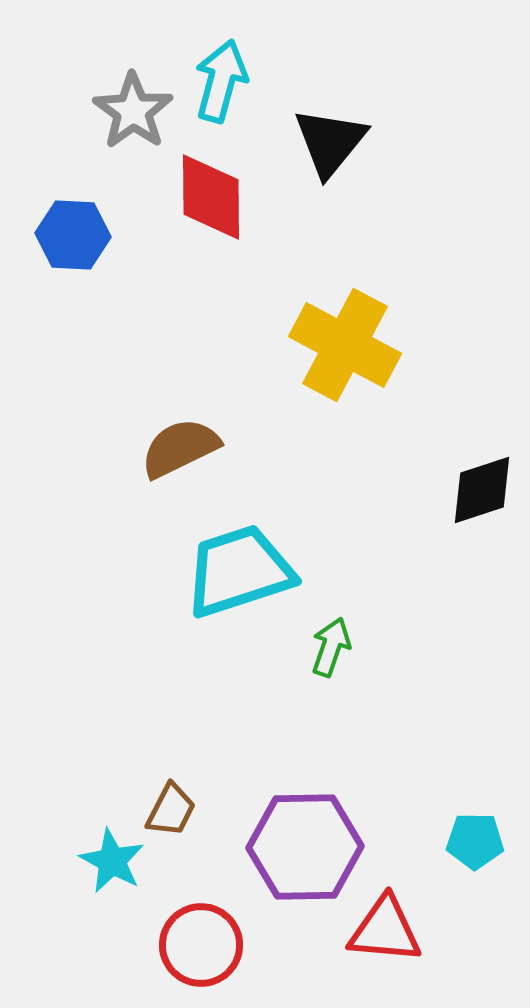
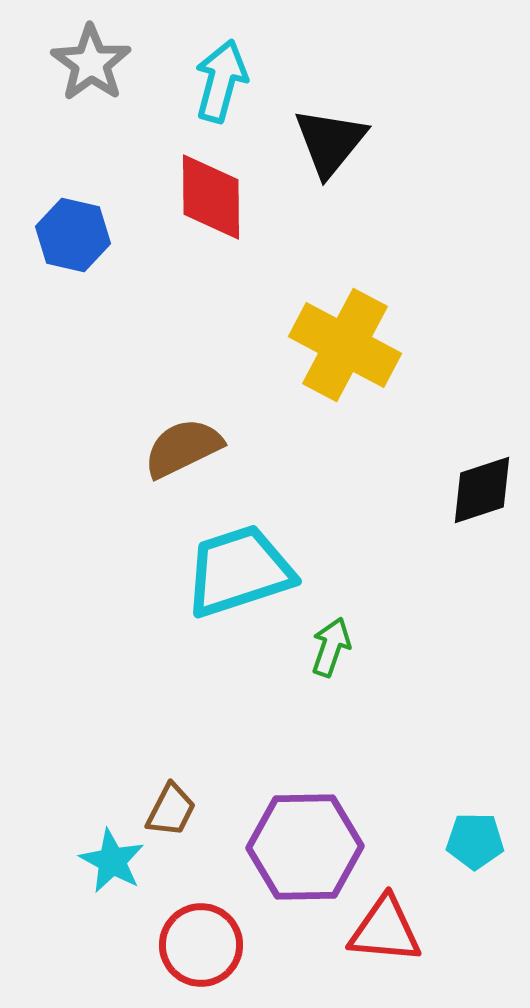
gray star: moved 42 px left, 48 px up
blue hexagon: rotated 10 degrees clockwise
brown semicircle: moved 3 px right
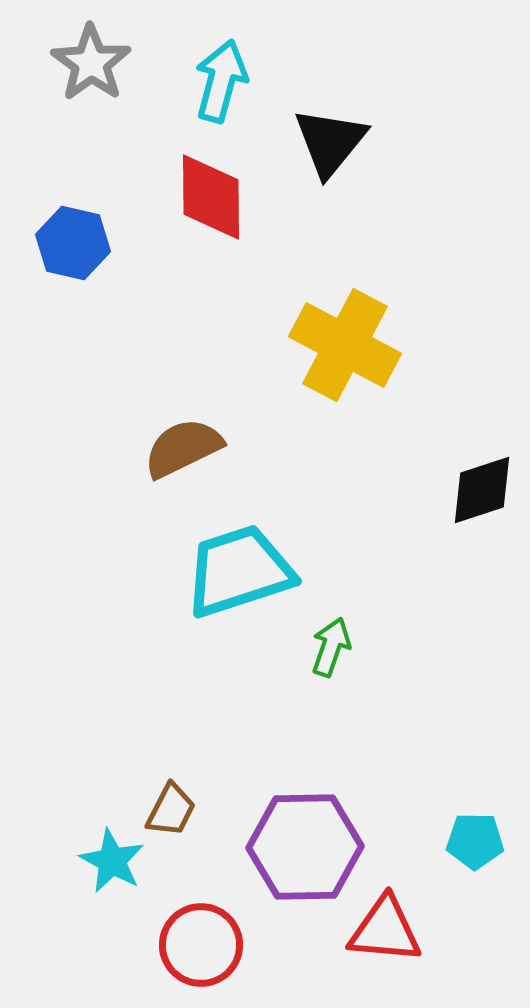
blue hexagon: moved 8 px down
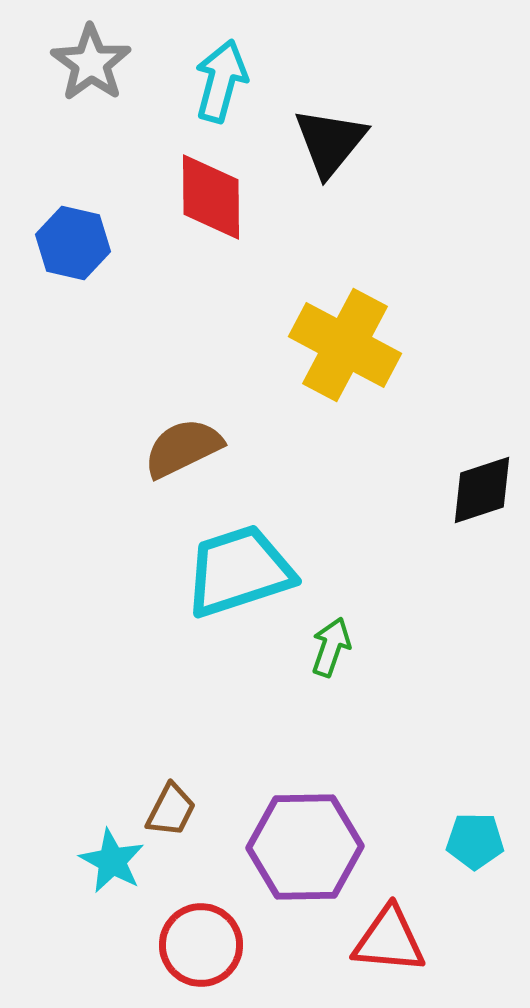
red triangle: moved 4 px right, 10 px down
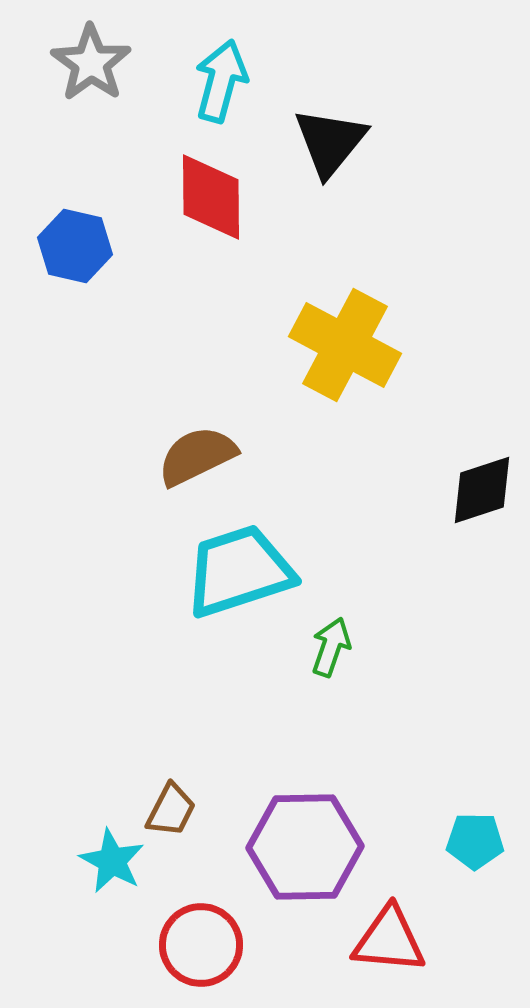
blue hexagon: moved 2 px right, 3 px down
brown semicircle: moved 14 px right, 8 px down
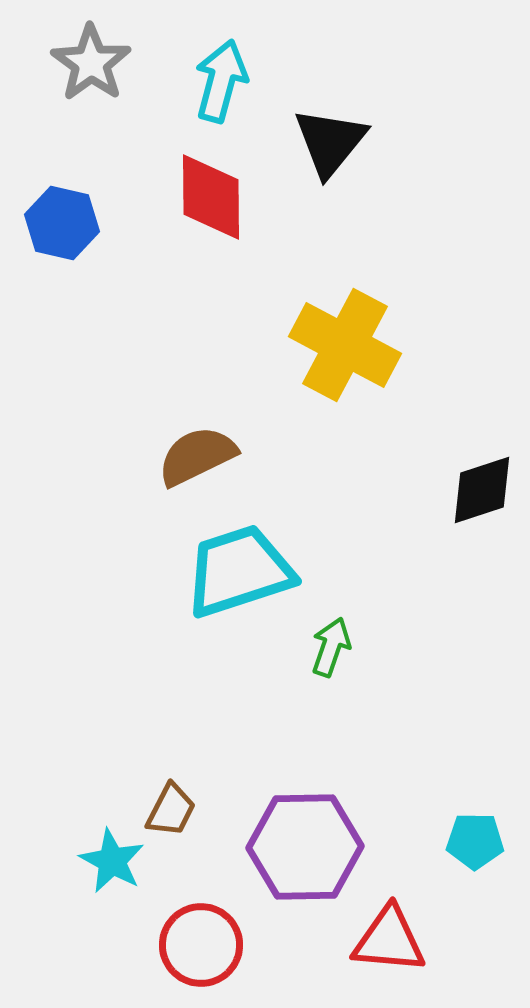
blue hexagon: moved 13 px left, 23 px up
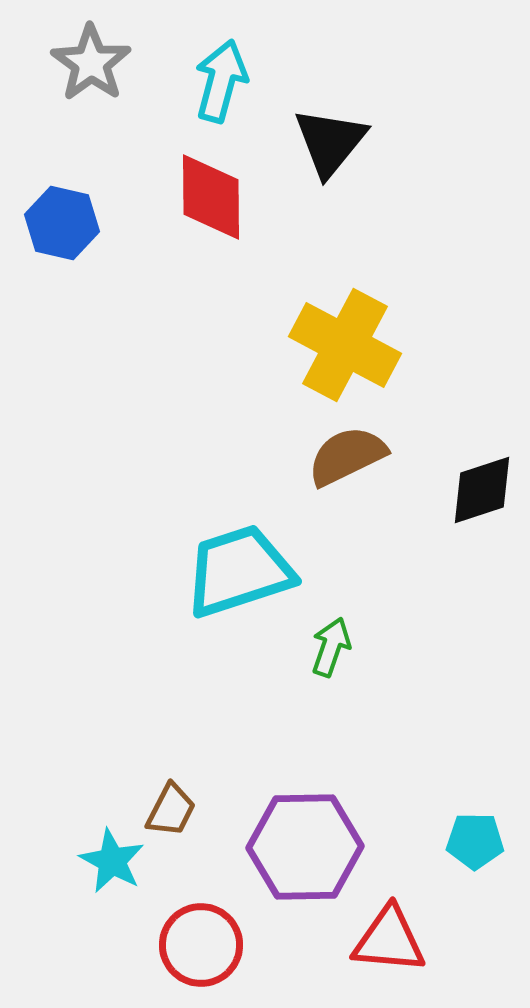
brown semicircle: moved 150 px right
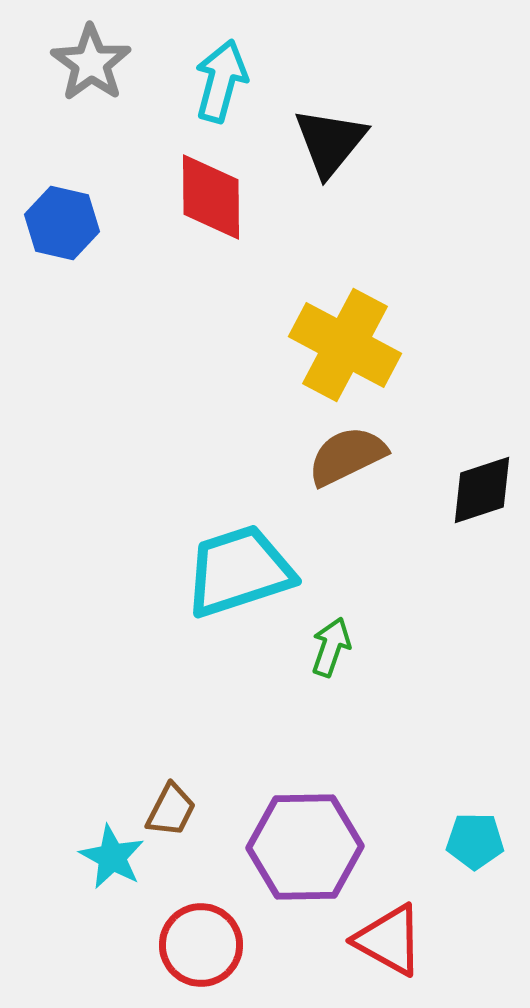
cyan star: moved 4 px up
red triangle: rotated 24 degrees clockwise
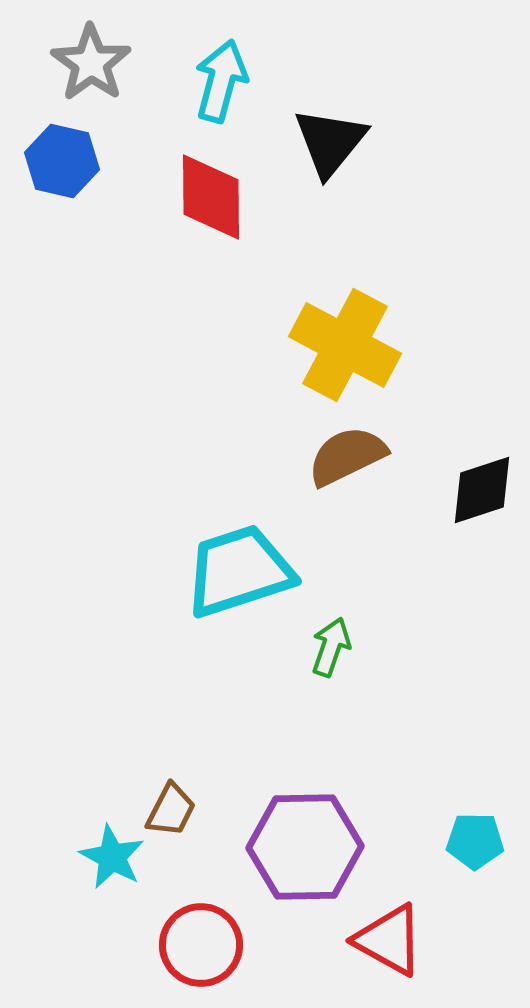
blue hexagon: moved 62 px up
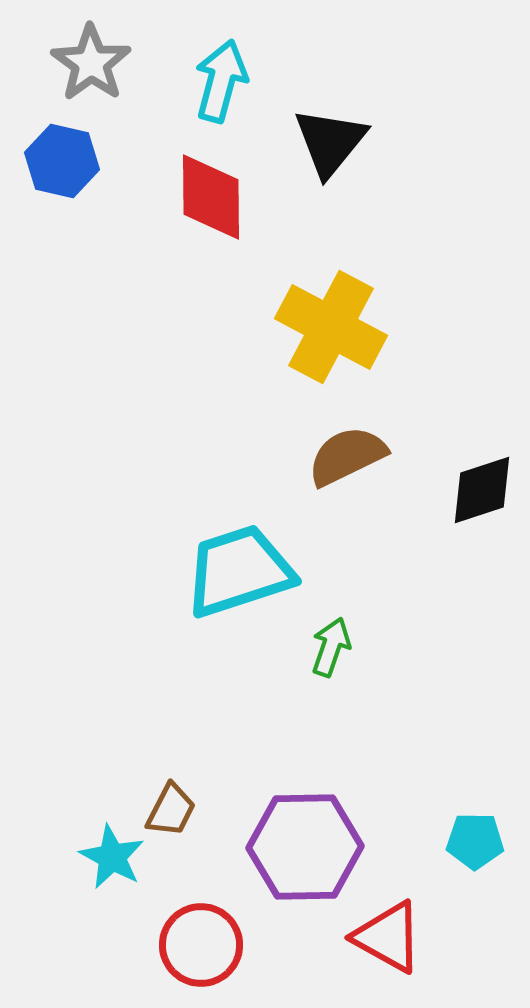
yellow cross: moved 14 px left, 18 px up
red triangle: moved 1 px left, 3 px up
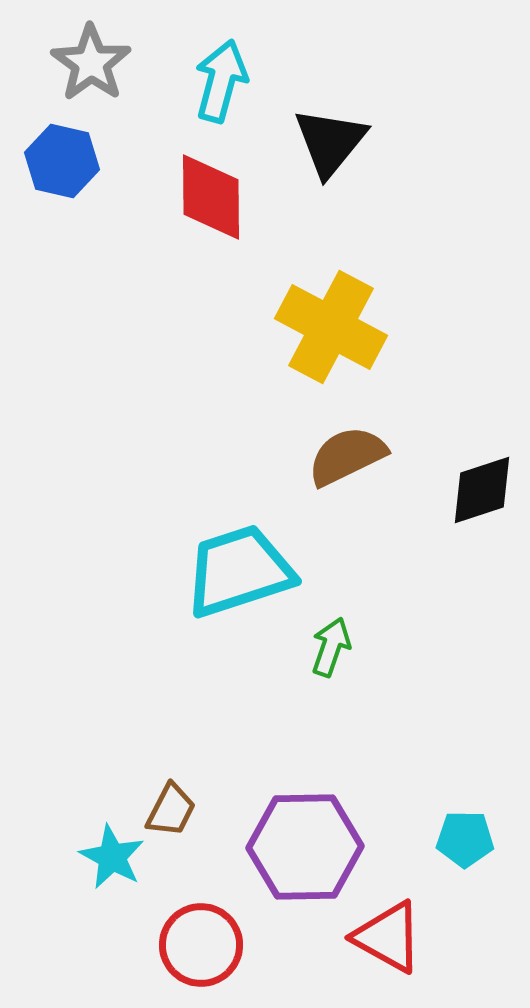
cyan pentagon: moved 10 px left, 2 px up
